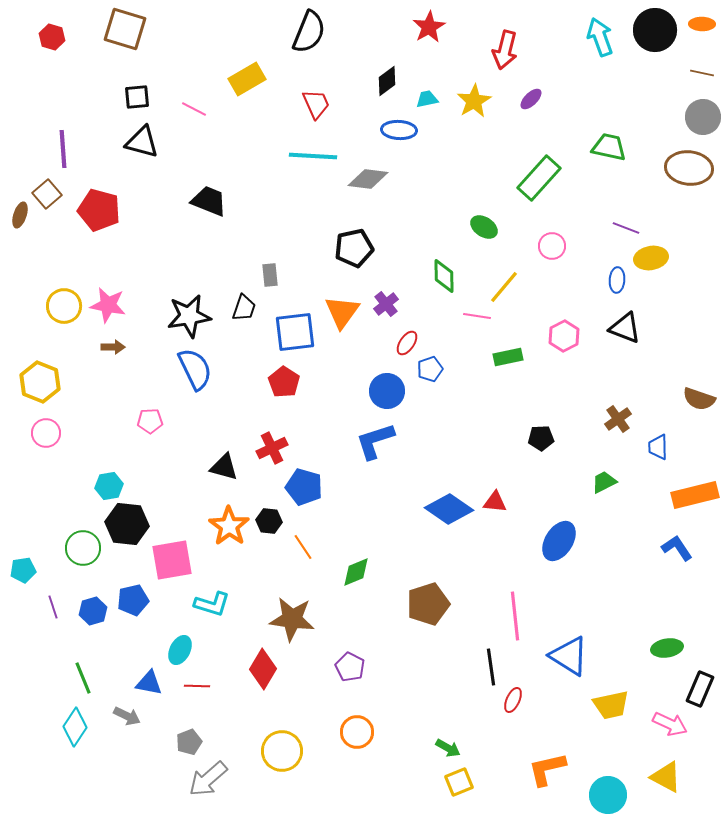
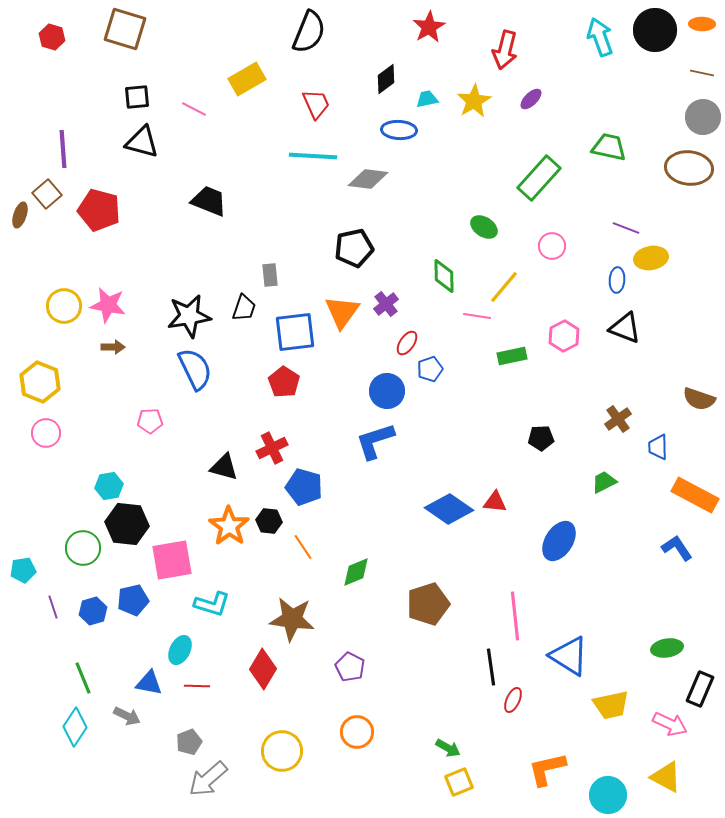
black diamond at (387, 81): moved 1 px left, 2 px up
green rectangle at (508, 357): moved 4 px right, 1 px up
orange rectangle at (695, 495): rotated 42 degrees clockwise
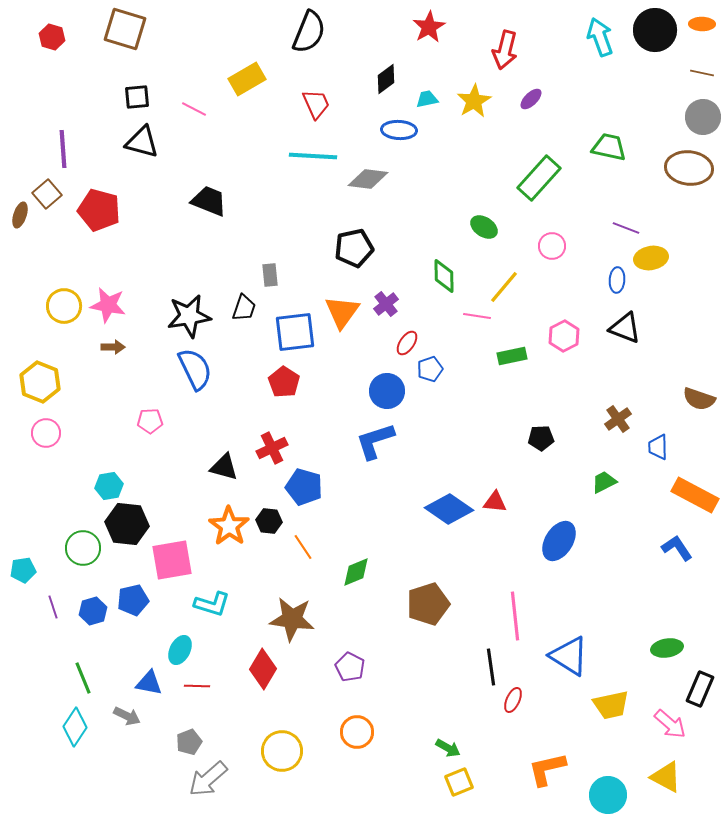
pink arrow at (670, 724): rotated 16 degrees clockwise
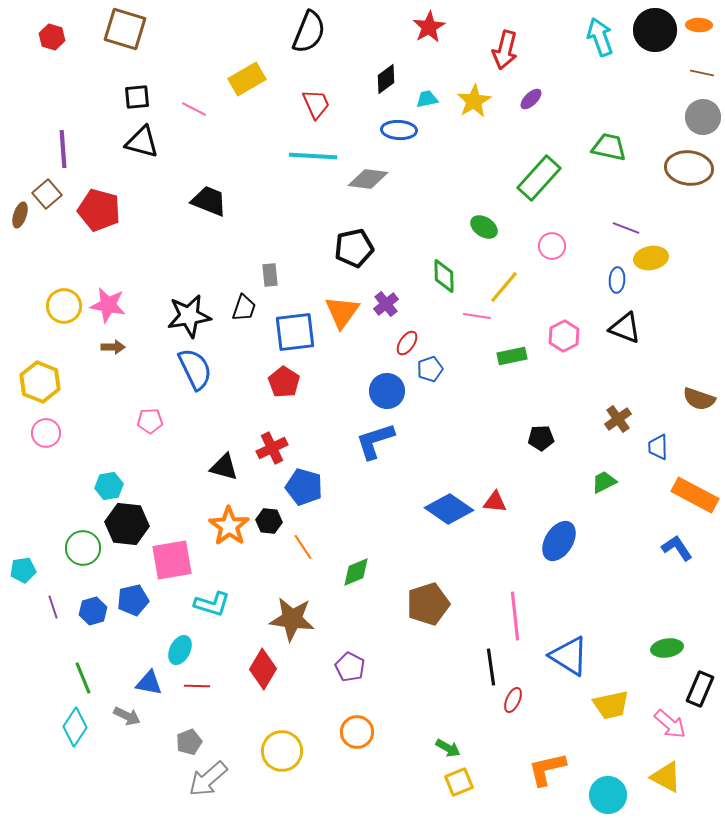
orange ellipse at (702, 24): moved 3 px left, 1 px down
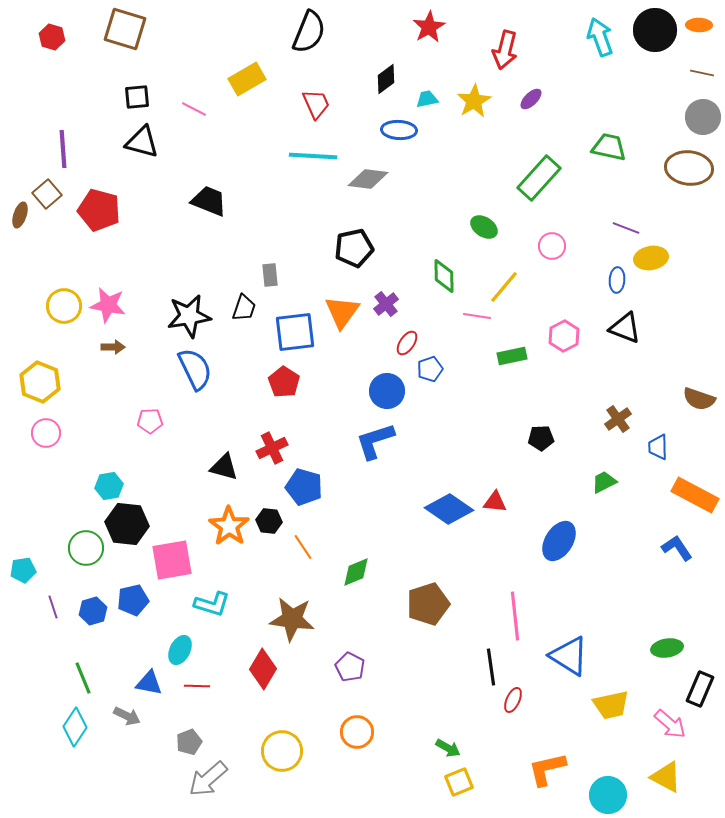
green circle at (83, 548): moved 3 px right
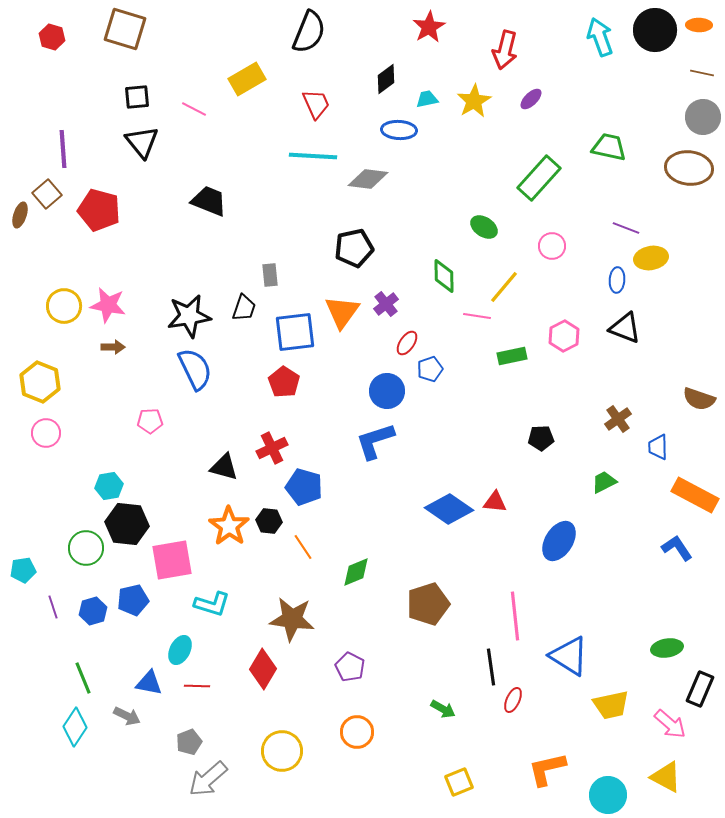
black triangle at (142, 142): rotated 36 degrees clockwise
green arrow at (448, 748): moved 5 px left, 39 px up
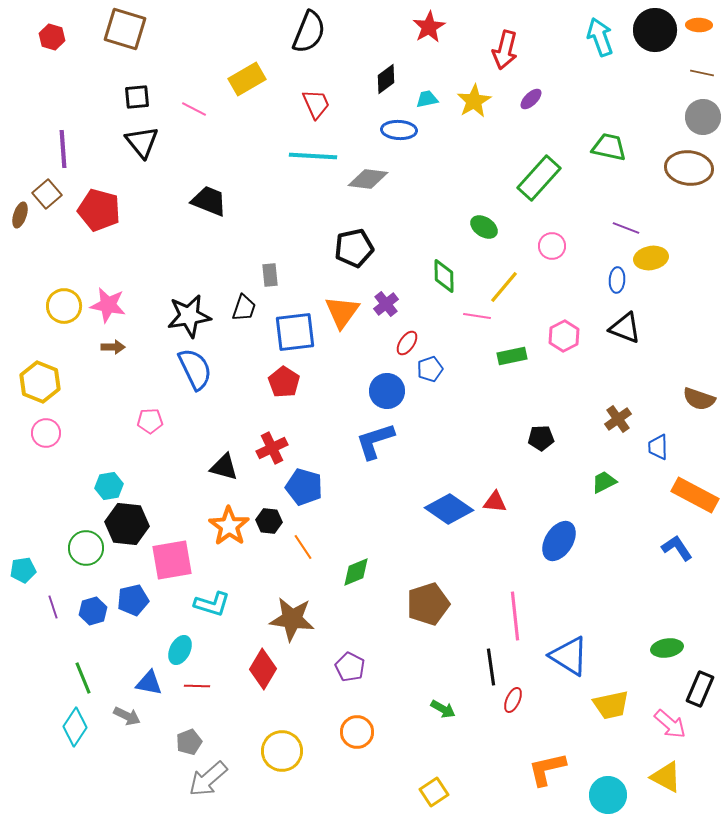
yellow square at (459, 782): moved 25 px left, 10 px down; rotated 12 degrees counterclockwise
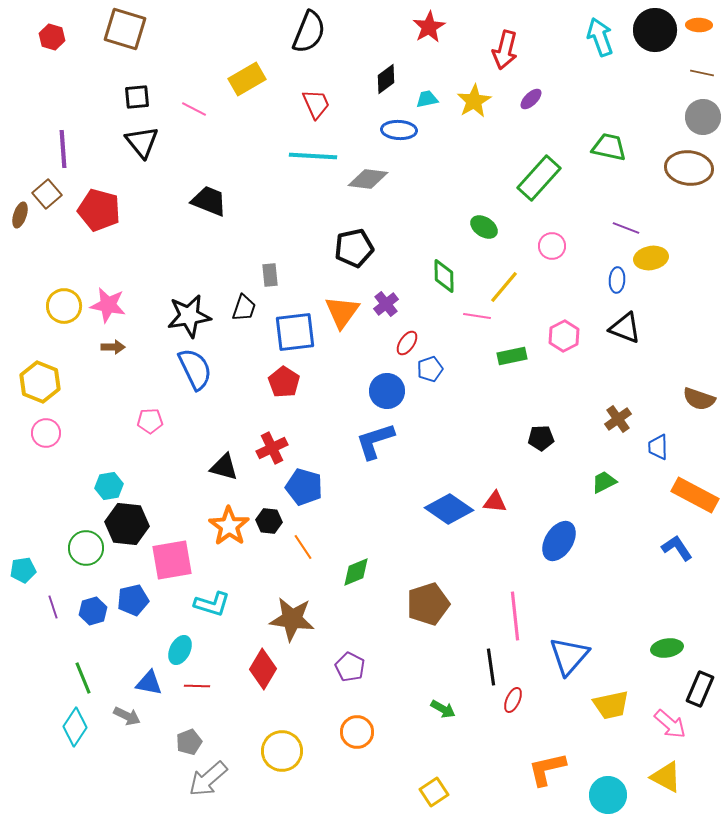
blue triangle at (569, 656): rotated 39 degrees clockwise
